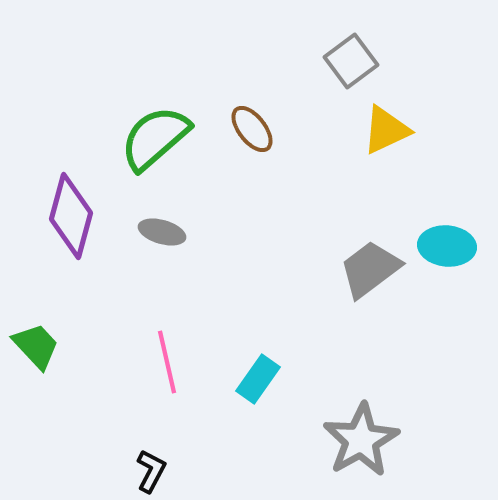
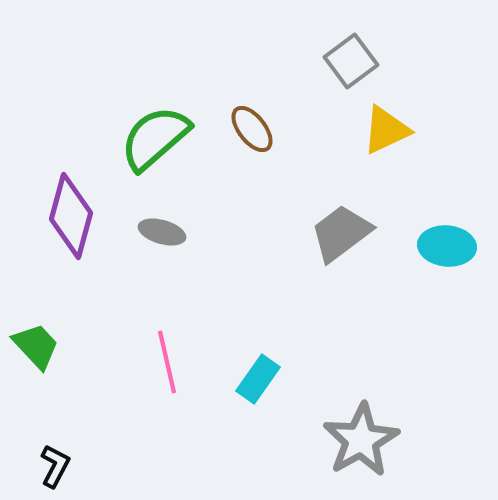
gray trapezoid: moved 29 px left, 36 px up
black L-shape: moved 96 px left, 5 px up
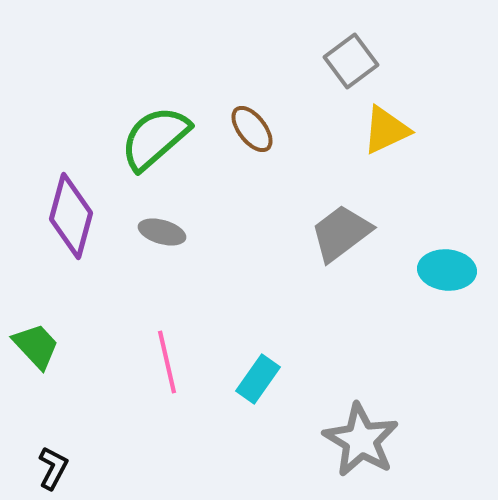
cyan ellipse: moved 24 px down
gray star: rotated 12 degrees counterclockwise
black L-shape: moved 2 px left, 2 px down
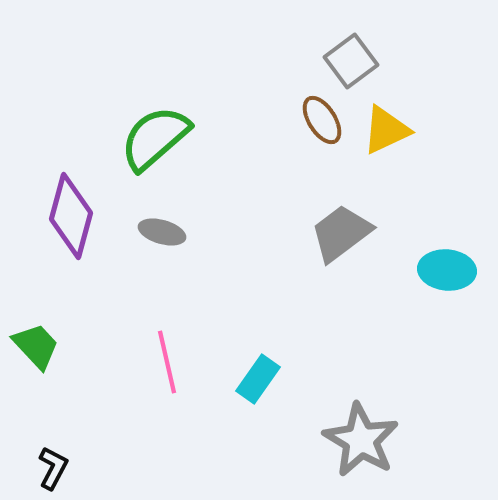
brown ellipse: moved 70 px right, 9 px up; rotated 6 degrees clockwise
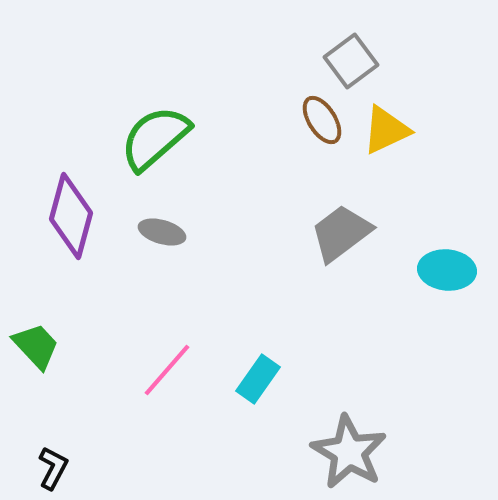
pink line: moved 8 px down; rotated 54 degrees clockwise
gray star: moved 12 px left, 12 px down
